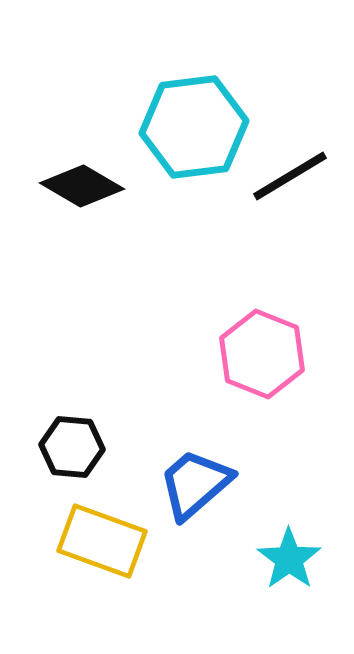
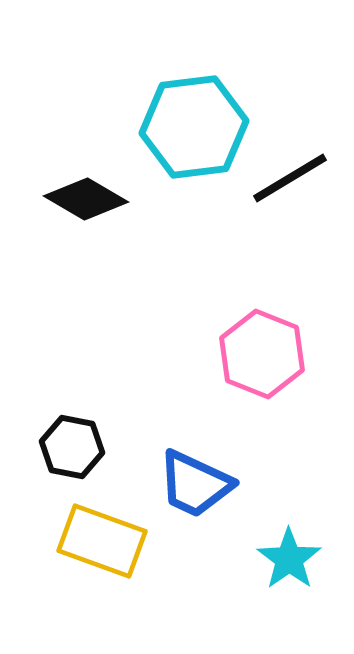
black line: moved 2 px down
black diamond: moved 4 px right, 13 px down
black hexagon: rotated 6 degrees clockwise
blue trapezoid: rotated 114 degrees counterclockwise
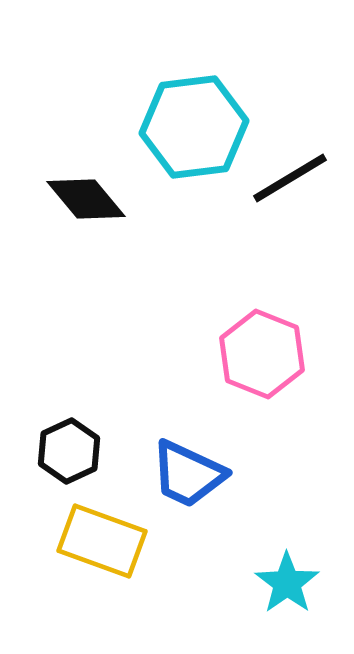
black diamond: rotated 20 degrees clockwise
black hexagon: moved 3 px left, 4 px down; rotated 24 degrees clockwise
blue trapezoid: moved 7 px left, 10 px up
cyan star: moved 2 px left, 24 px down
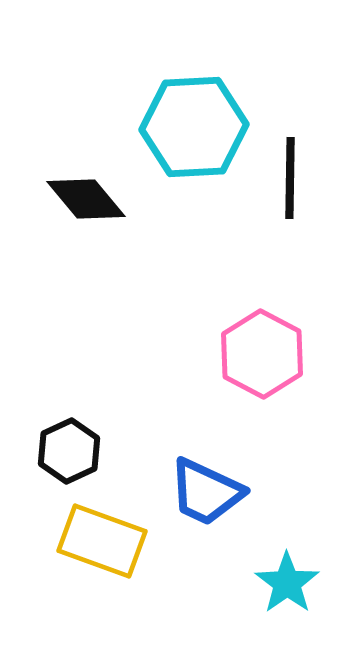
cyan hexagon: rotated 4 degrees clockwise
black line: rotated 58 degrees counterclockwise
pink hexagon: rotated 6 degrees clockwise
blue trapezoid: moved 18 px right, 18 px down
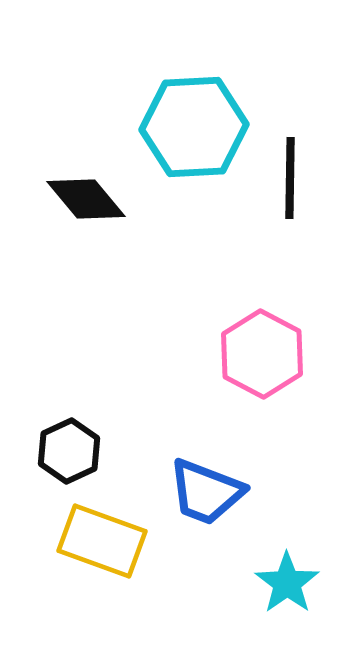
blue trapezoid: rotated 4 degrees counterclockwise
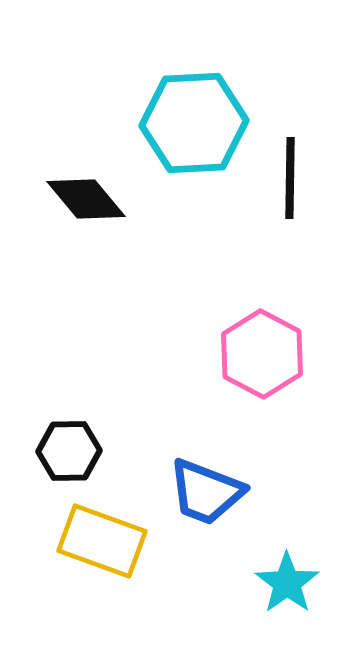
cyan hexagon: moved 4 px up
black hexagon: rotated 24 degrees clockwise
